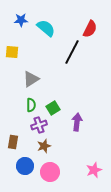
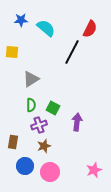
green square: rotated 32 degrees counterclockwise
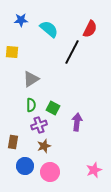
cyan semicircle: moved 3 px right, 1 px down
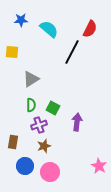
pink star: moved 5 px right, 4 px up; rotated 21 degrees counterclockwise
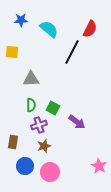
gray triangle: rotated 30 degrees clockwise
purple arrow: rotated 120 degrees clockwise
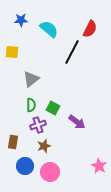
gray triangle: rotated 36 degrees counterclockwise
purple cross: moved 1 px left
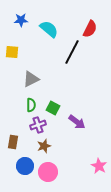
gray triangle: rotated 12 degrees clockwise
pink circle: moved 2 px left
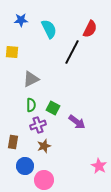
cyan semicircle: rotated 24 degrees clockwise
pink circle: moved 4 px left, 8 px down
